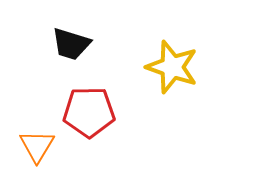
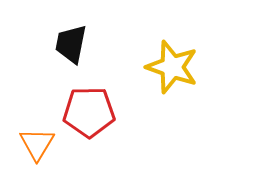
black trapezoid: rotated 84 degrees clockwise
orange triangle: moved 2 px up
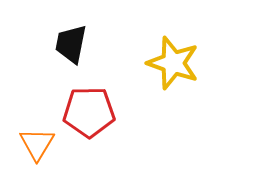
yellow star: moved 1 px right, 4 px up
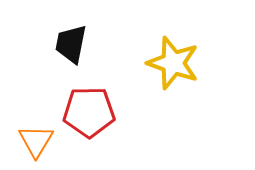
orange triangle: moved 1 px left, 3 px up
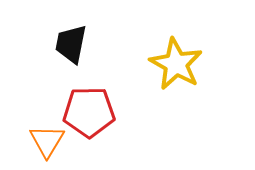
yellow star: moved 3 px right, 1 px down; rotated 10 degrees clockwise
orange triangle: moved 11 px right
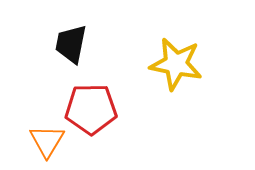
yellow star: rotated 18 degrees counterclockwise
red pentagon: moved 2 px right, 3 px up
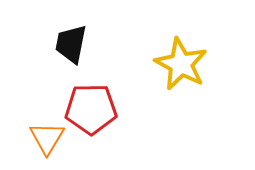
yellow star: moved 5 px right; rotated 16 degrees clockwise
orange triangle: moved 3 px up
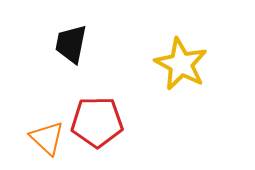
red pentagon: moved 6 px right, 13 px down
orange triangle: rotated 18 degrees counterclockwise
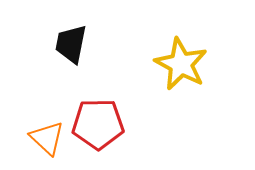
red pentagon: moved 1 px right, 2 px down
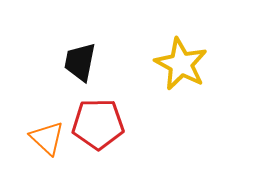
black trapezoid: moved 9 px right, 18 px down
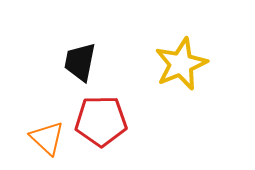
yellow star: rotated 22 degrees clockwise
red pentagon: moved 3 px right, 3 px up
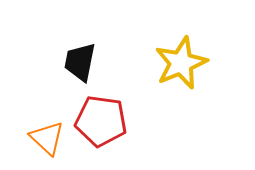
yellow star: moved 1 px up
red pentagon: rotated 9 degrees clockwise
